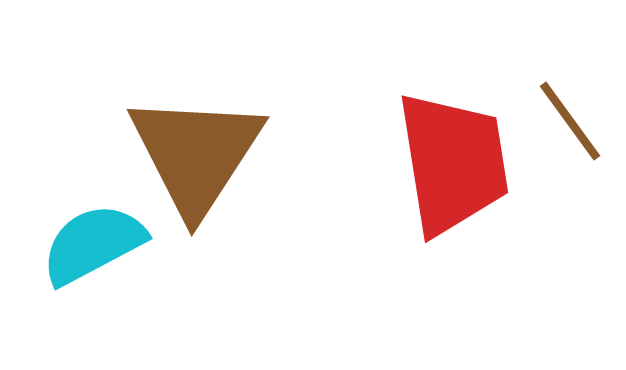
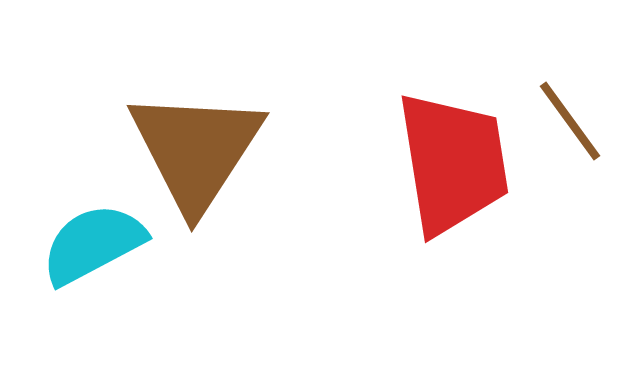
brown triangle: moved 4 px up
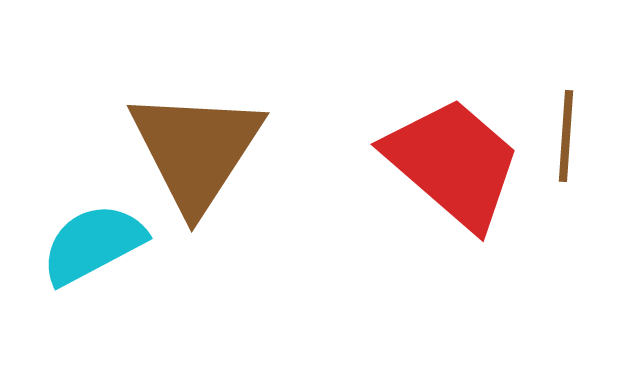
brown line: moved 4 px left, 15 px down; rotated 40 degrees clockwise
red trapezoid: rotated 40 degrees counterclockwise
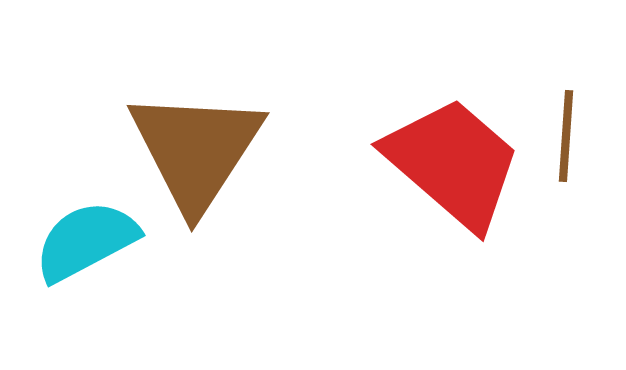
cyan semicircle: moved 7 px left, 3 px up
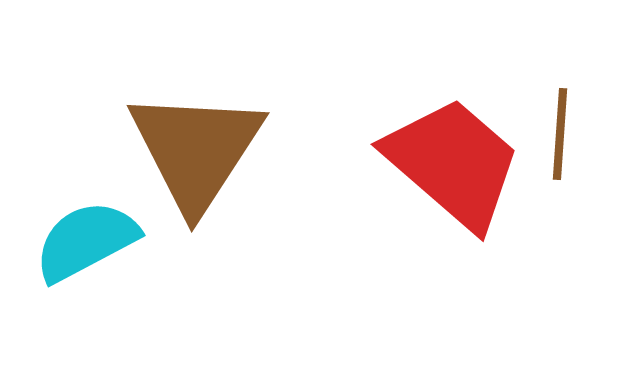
brown line: moved 6 px left, 2 px up
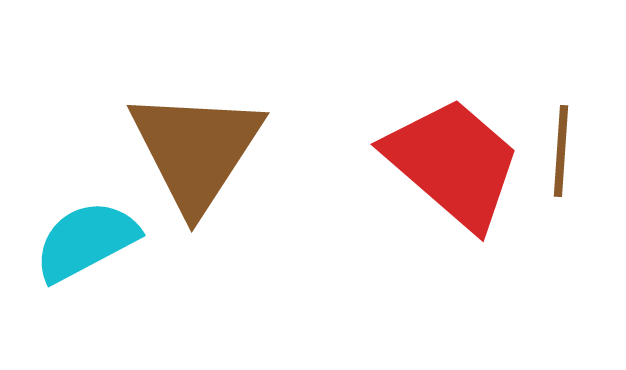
brown line: moved 1 px right, 17 px down
